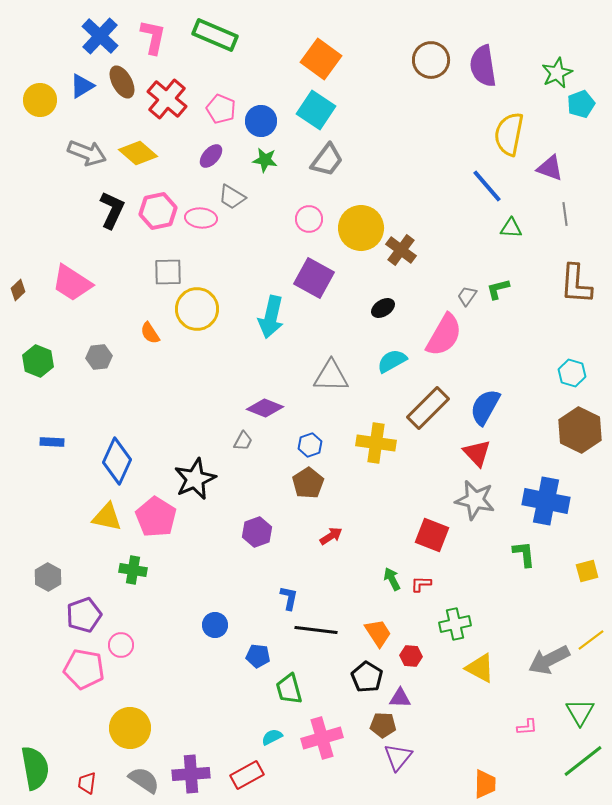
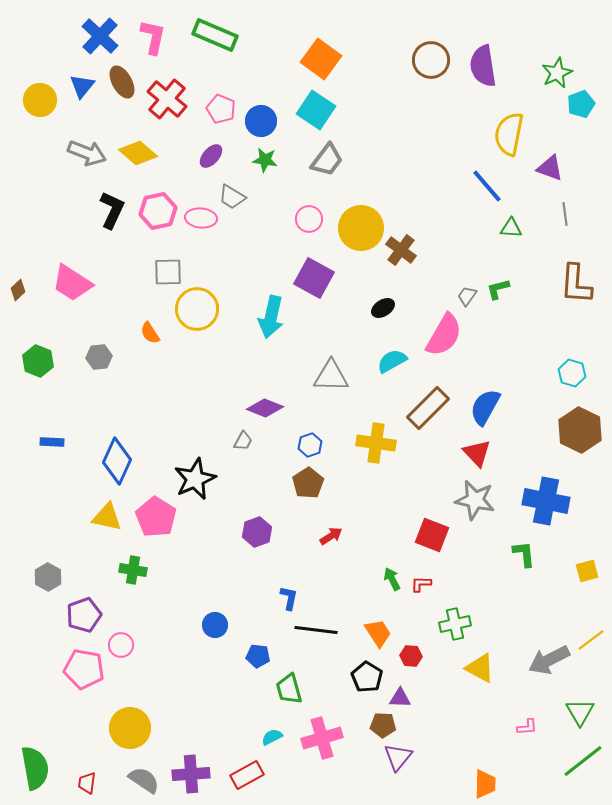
blue triangle at (82, 86): rotated 20 degrees counterclockwise
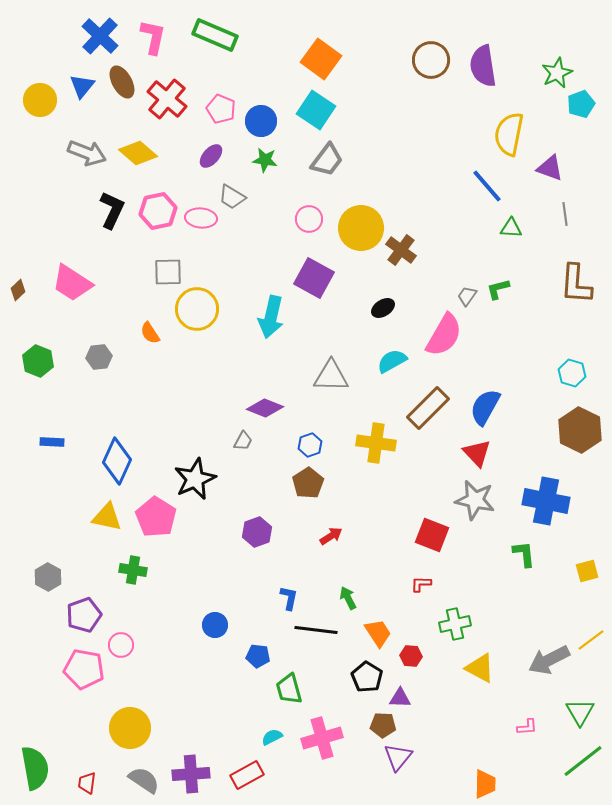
green arrow at (392, 579): moved 44 px left, 19 px down
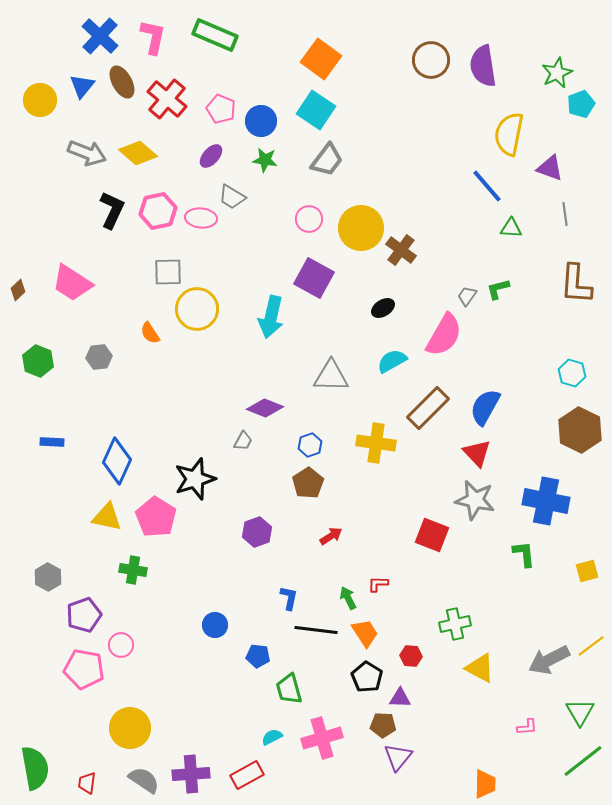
black star at (195, 479): rotated 6 degrees clockwise
red L-shape at (421, 584): moved 43 px left
orange trapezoid at (378, 633): moved 13 px left
yellow line at (591, 640): moved 6 px down
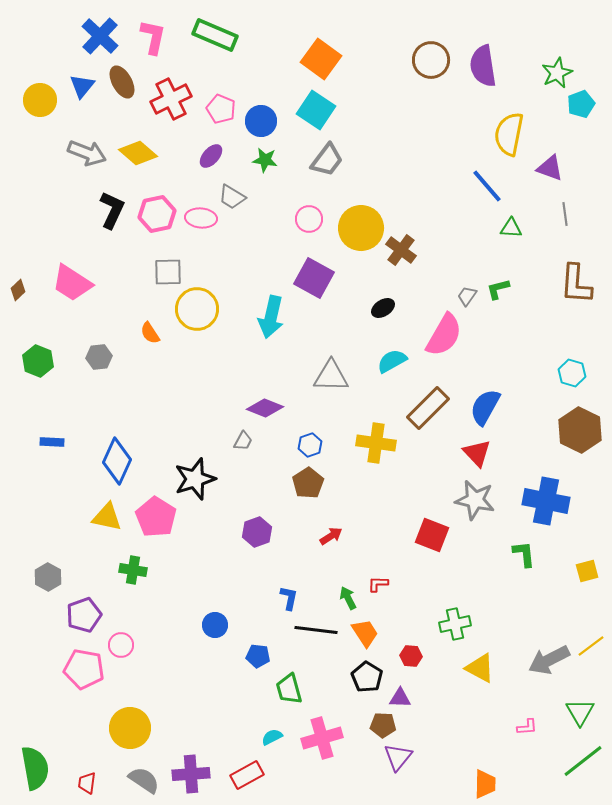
red cross at (167, 99): moved 4 px right; rotated 24 degrees clockwise
pink hexagon at (158, 211): moved 1 px left, 3 px down
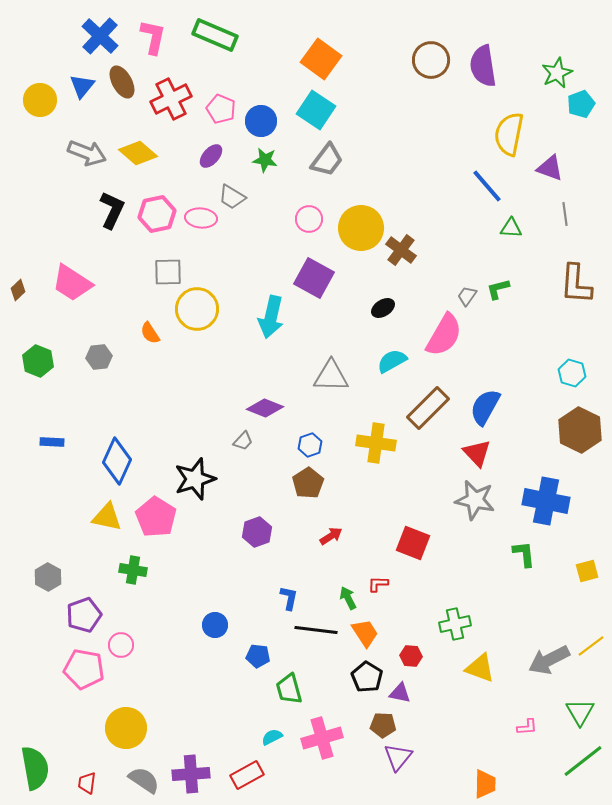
gray trapezoid at (243, 441): rotated 15 degrees clockwise
red square at (432, 535): moved 19 px left, 8 px down
yellow triangle at (480, 668): rotated 8 degrees counterclockwise
purple triangle at (400, 698): moved 5 px up; rotated 10 degrees clockwise
yellow circle at (130, 728): moved 4 px left
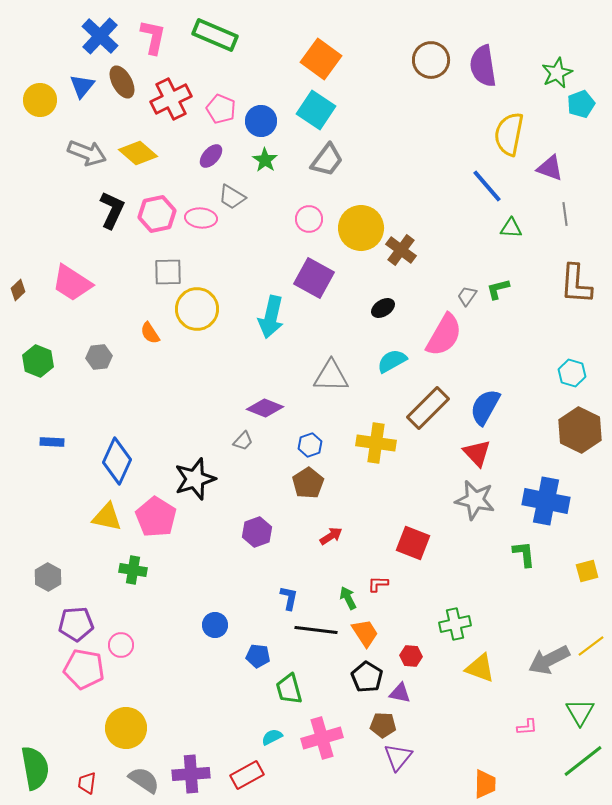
green star at (265, 160): rotated 25 degrees clockwise
purple pentagon at (84, 615): moved 8 px left, 9 px down; rotated 16 degrees clockwise
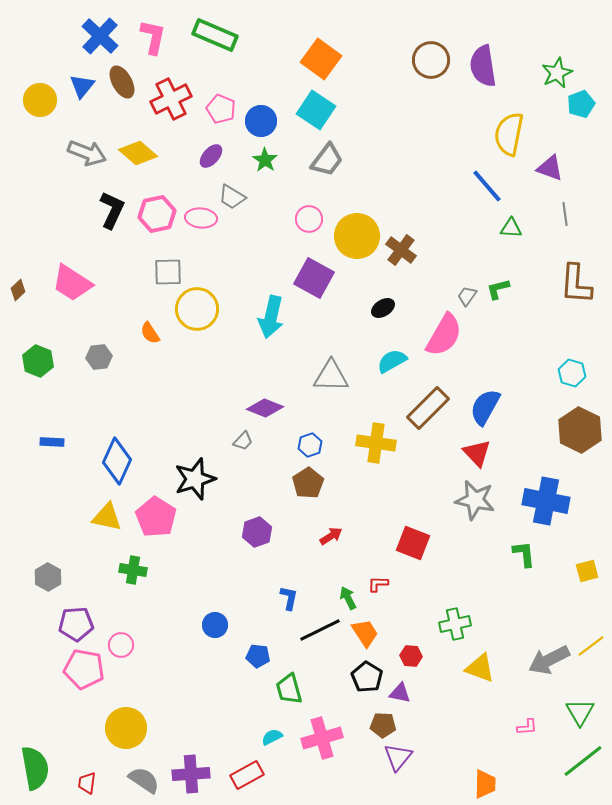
yellow circle at (361, 228): moved 4 px left, 8 px down
black line at (316, 630): moved 4 px right; rotated 33 degrees counterclockwise
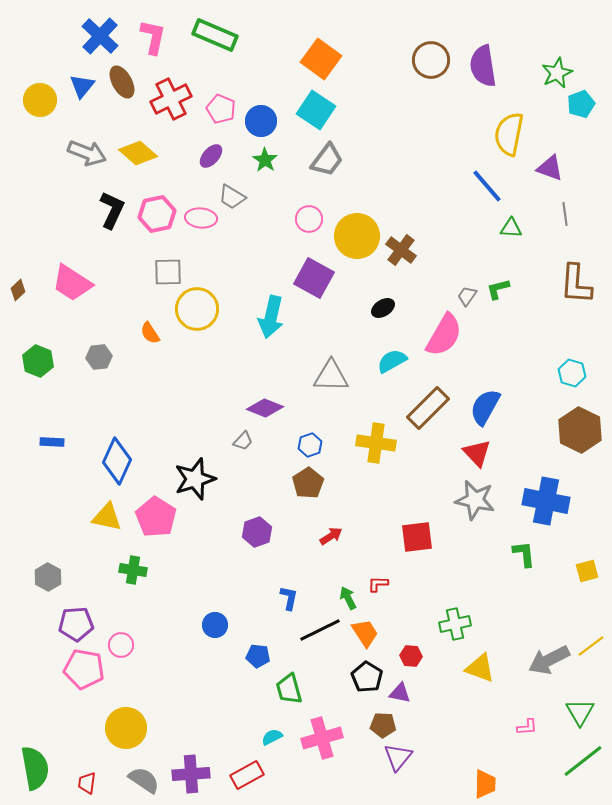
red square at (413, 543): moved 4 px right, 6 px up; rotated 28 degrees counterclockwise
